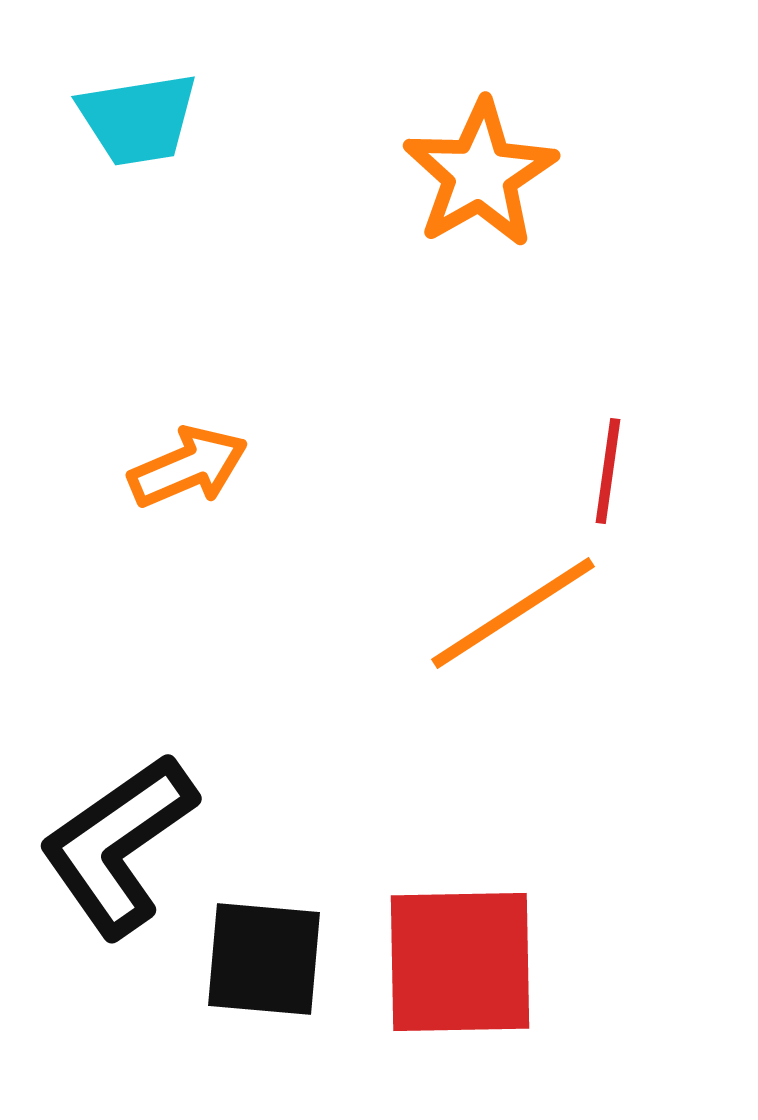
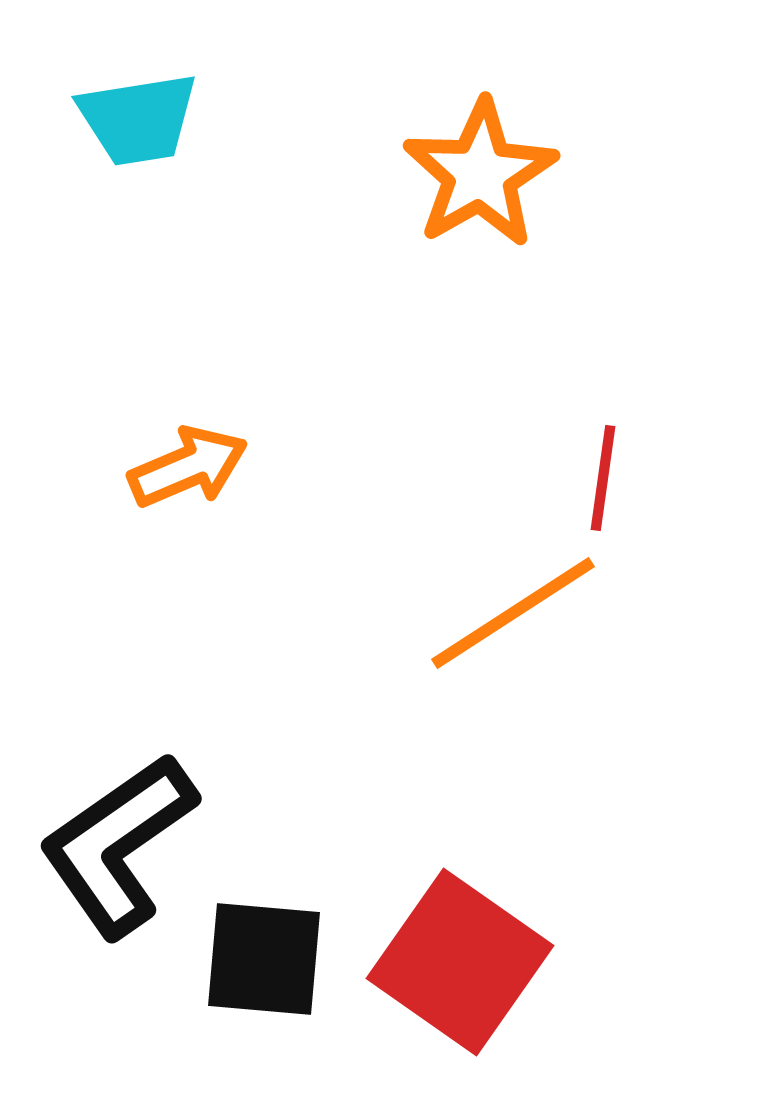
red line: moved 5 px left, 7 px down
red square: rotated 36 degrees clockwise
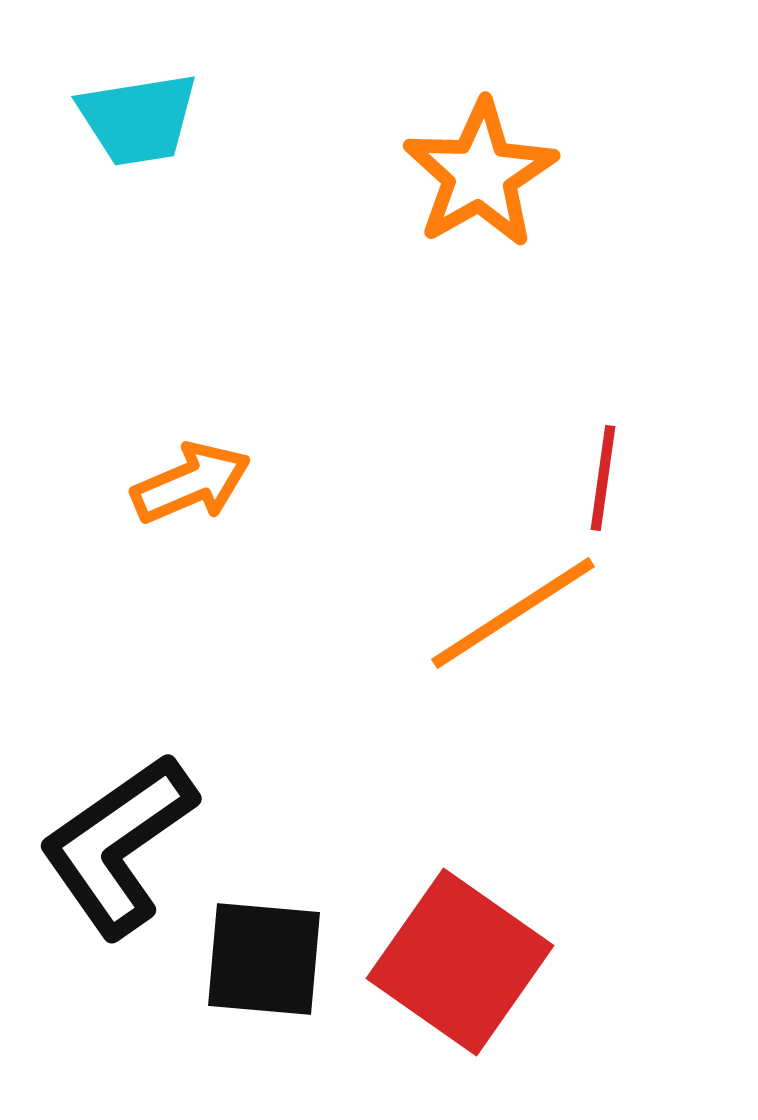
orange arrow: moved 3 px right, 16 px down
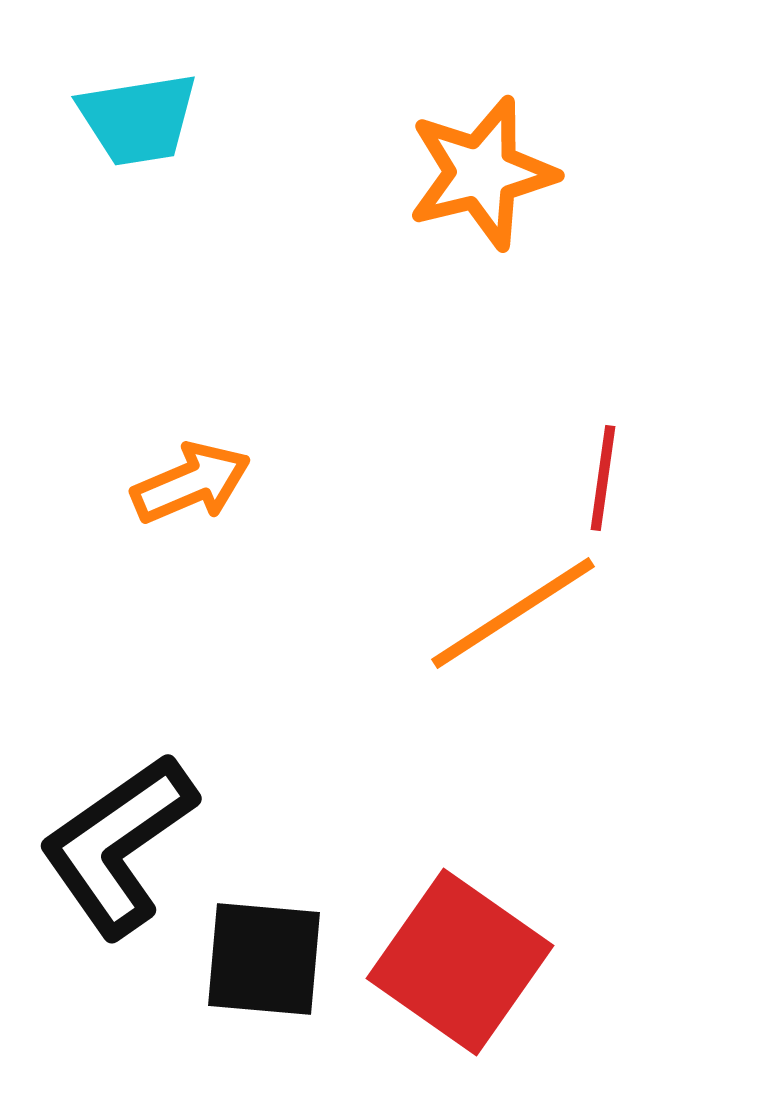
orange star: moved 2 px right, 1 px up; rotated 16 degrees clockwise
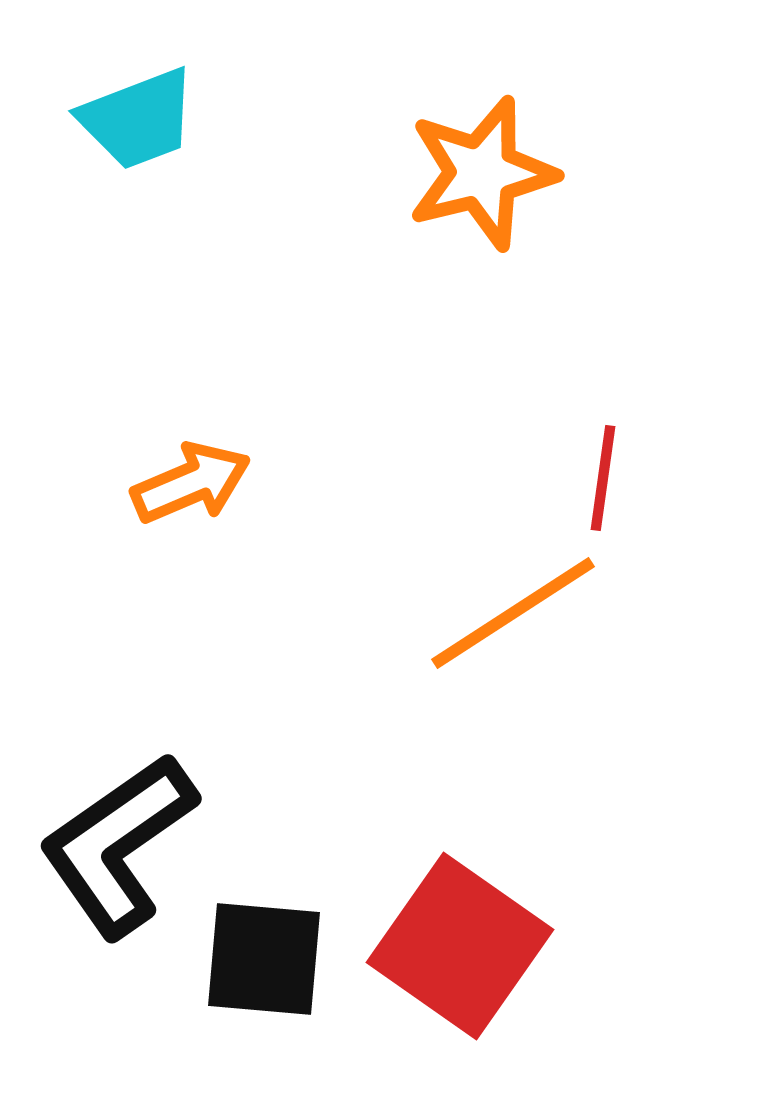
cyan trapezoid: rotated 12 degrees counterclockwise
red square: moved 16 px up
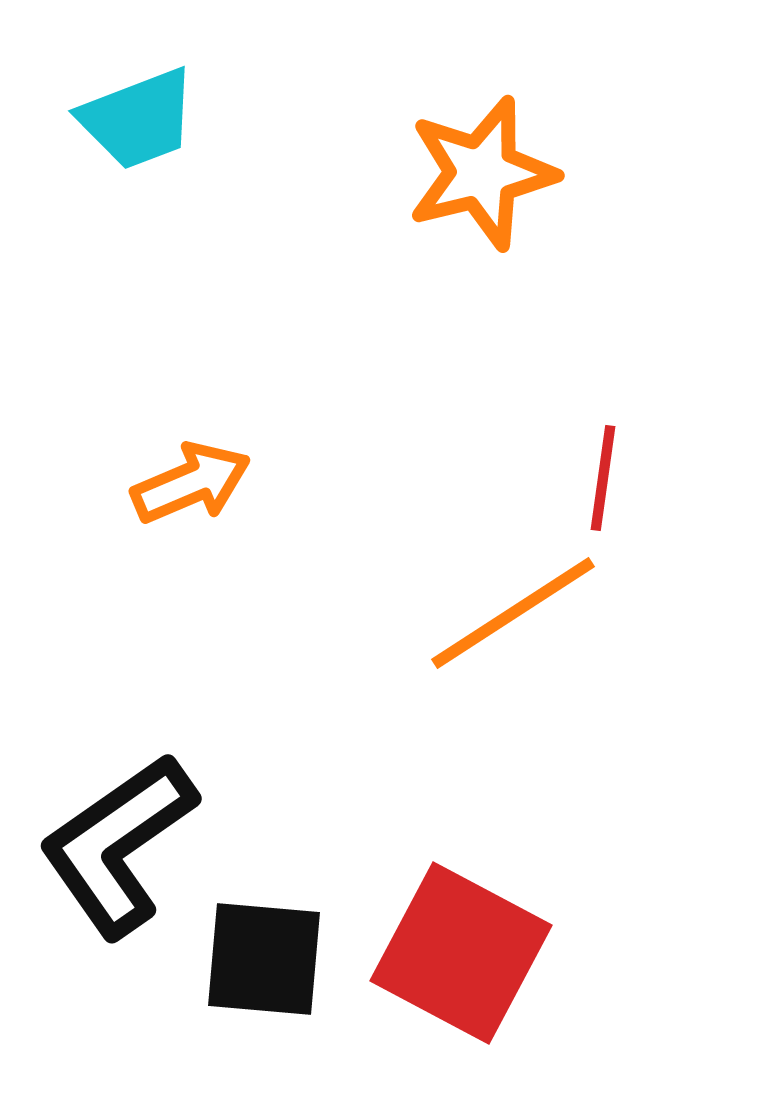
red square: moved 1 px right, 7 px down; rotated 7 degrees counterclockwise
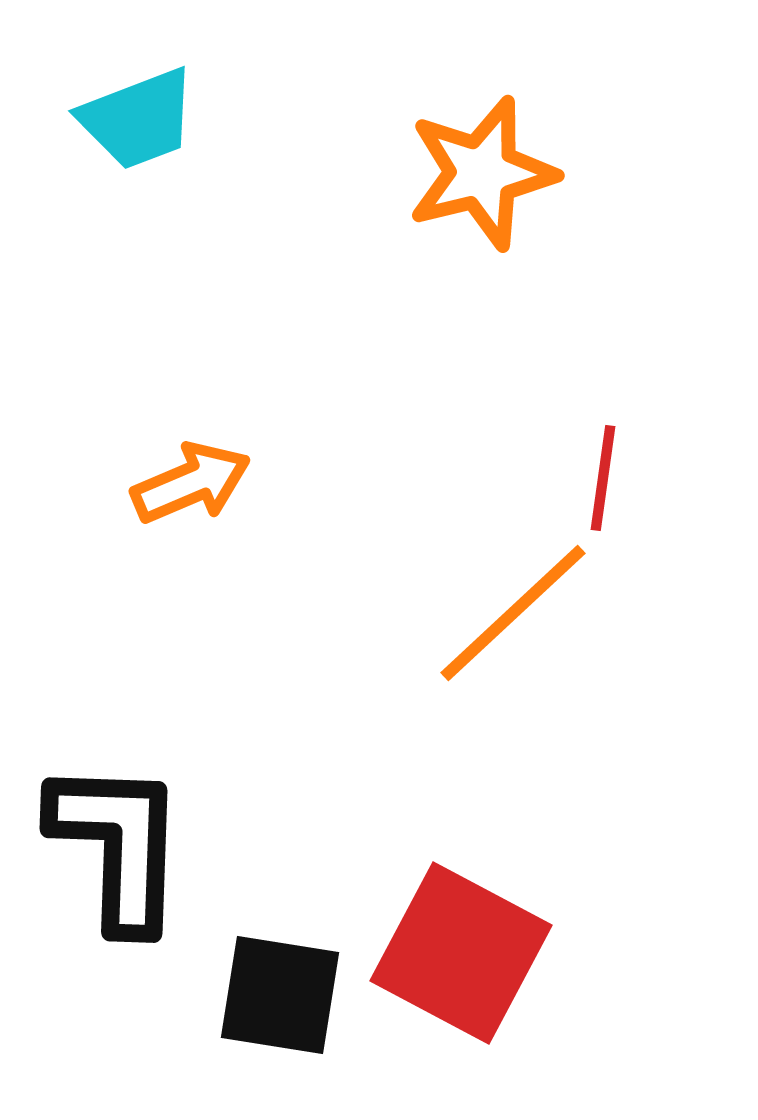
orange line: rotated 10 degrees counterclockwise
black L-shape: rotated 127 degrees clockwise
black square: moved 16 px right, 36 px down; rotated 4 degrees clockwise
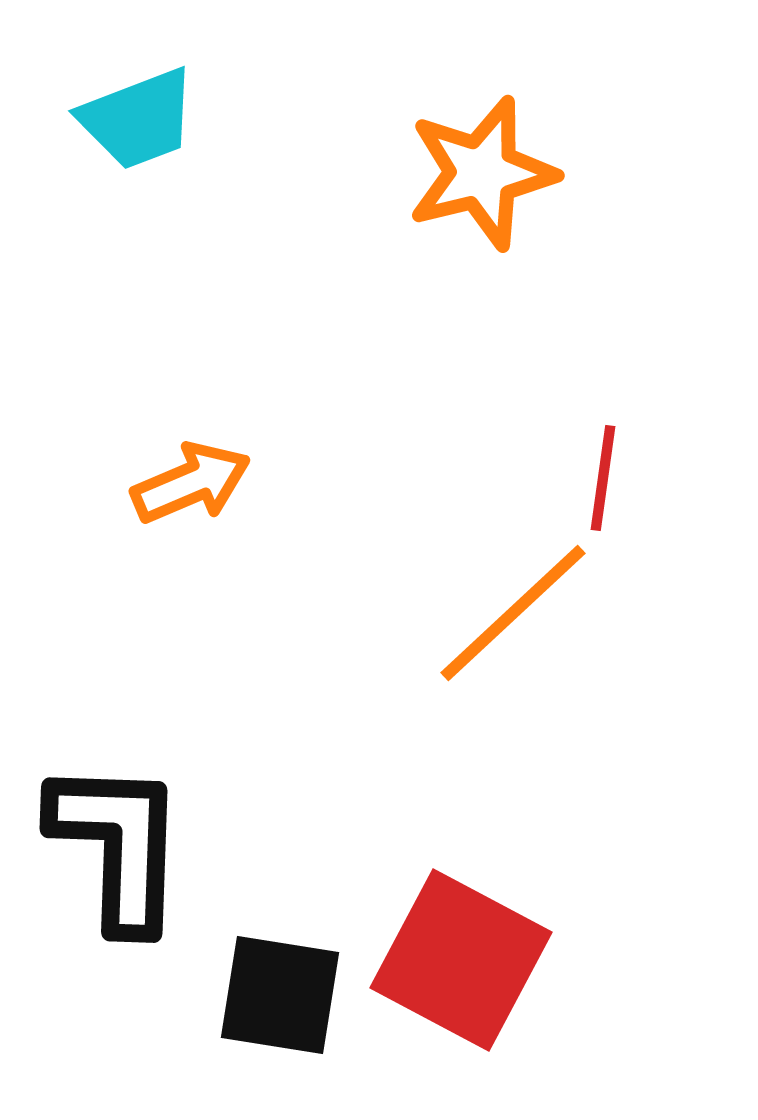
red square: moved 7 px down
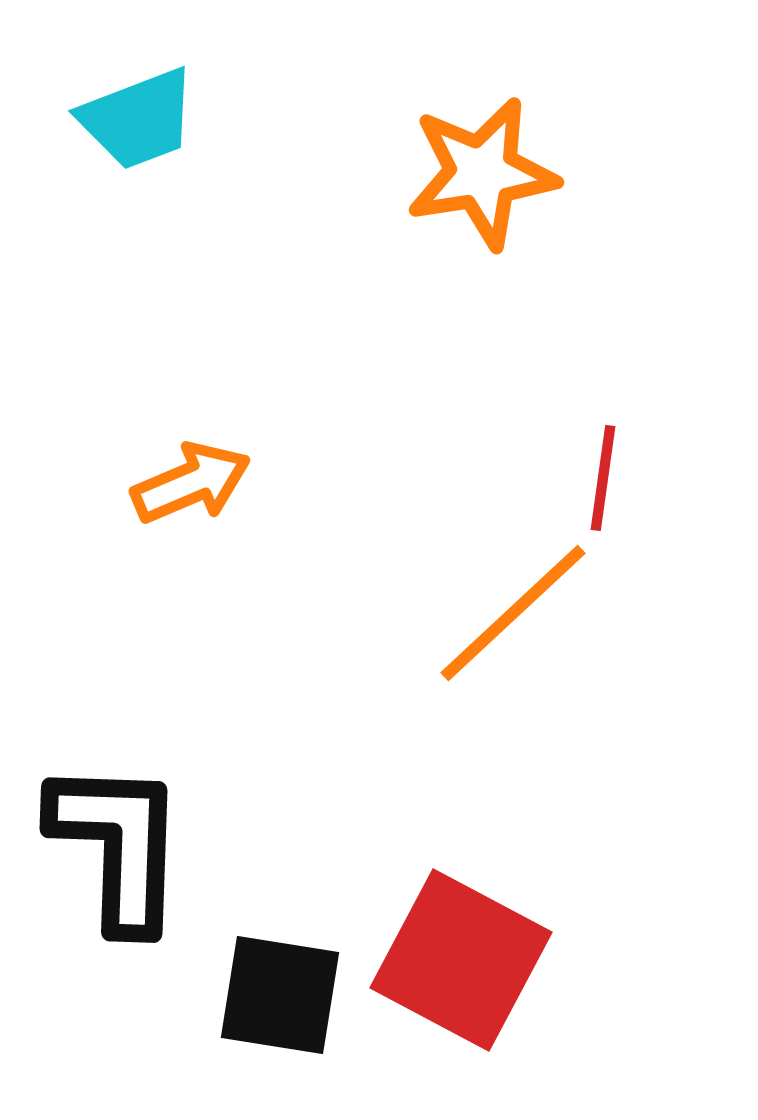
orange star: rotated 5 degrees clockwise
